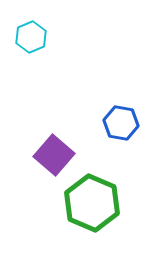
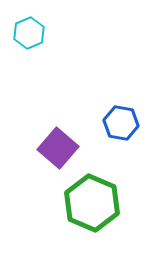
cyan hexagon: moved 2 px left, 4 px up
purple square: moved 4 px right, 7 px up
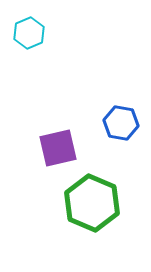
purple square: rotated 36 degrees clockwise
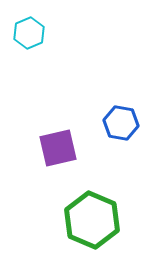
green hexagon: moved 17 px down
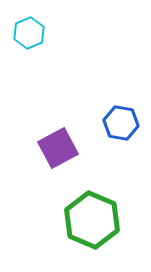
purple square: rotated 15 degrees counterclockwise
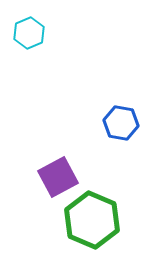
purple square: moved 29 px down
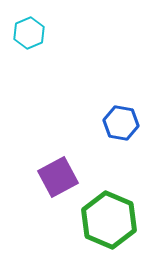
green hexagon: moved 17 px right
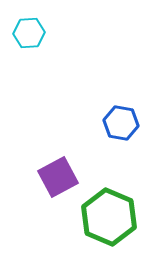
cyan hexagon: rotated 20 degrees clockwise
green hexagon: moved 3 px up
